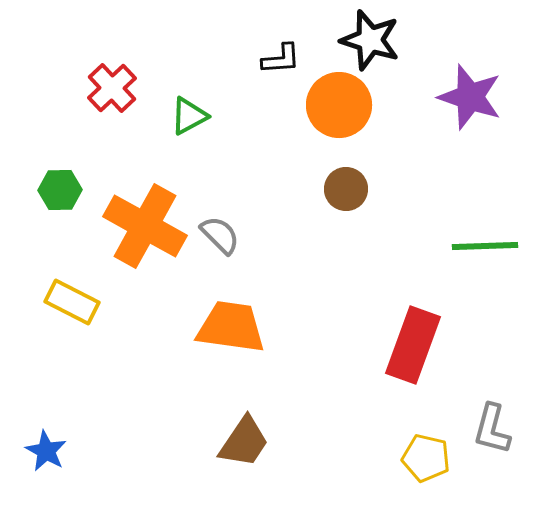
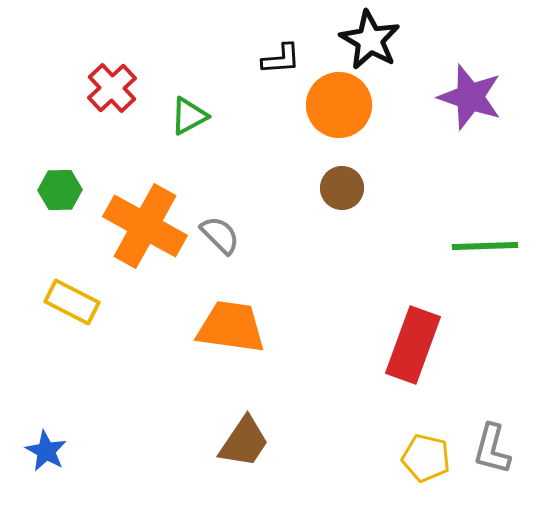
black star: rotated 12 degrees clockwise
brown circle: moved 4 px left, 1 px up
gray L-shape: moved 20 px down
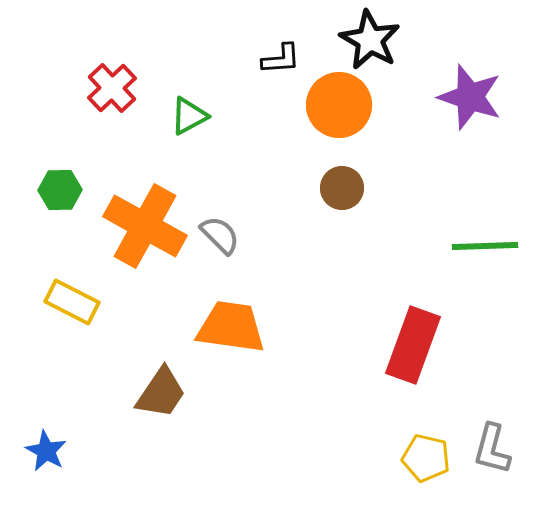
brown trapezoid: moved 83 px left, 49 px up
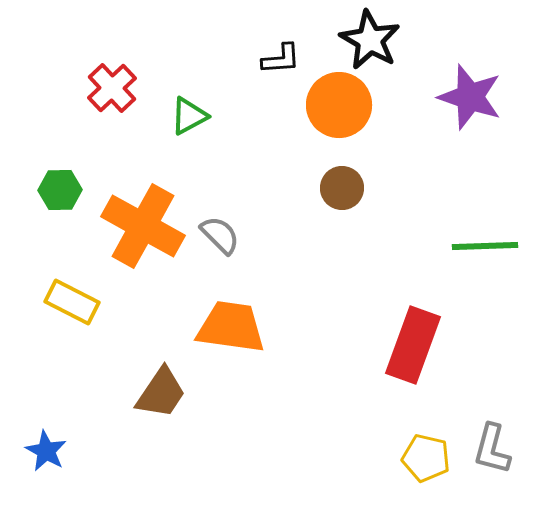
orange cross: moved 2 px left
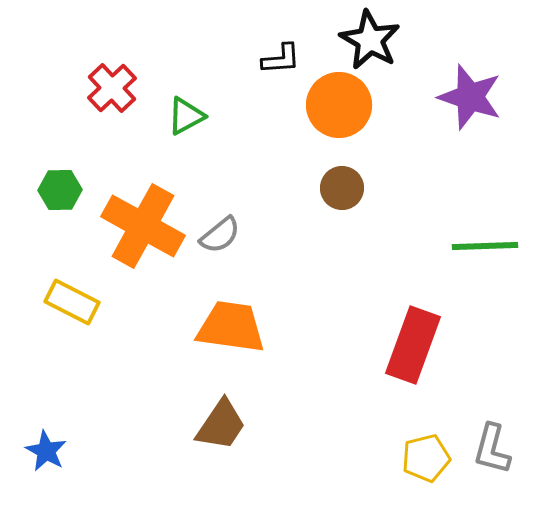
green triangle: moved 3 px left
gray semicircle: rotated 96 degrees clockwise
brown trapezoid: moved 60 px right, 32 px down
yellow pentagon: rotated 27 degrees counterclockwise
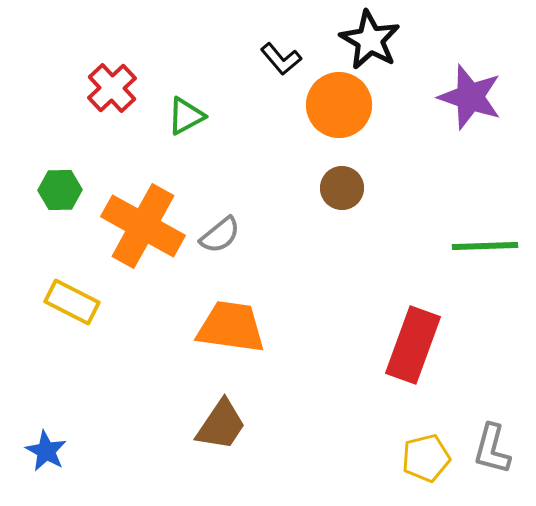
black L-shape: rotated 54 degrees clockwise
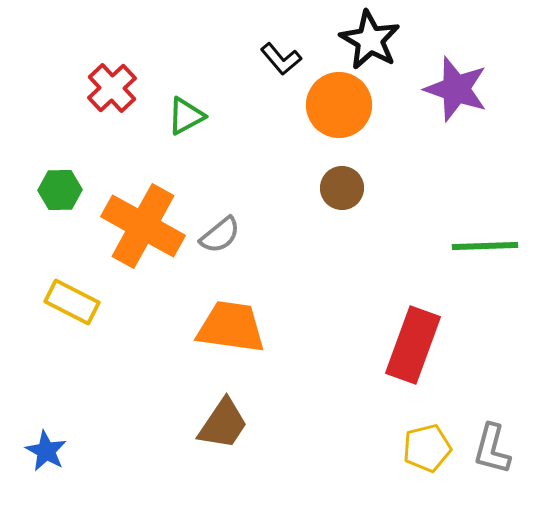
purple star: moved 14 px left, 8 px up
brown trapezoid: moved 2 px right, 1 px up
yellow pentagon: moved 1 px right, 10 px up
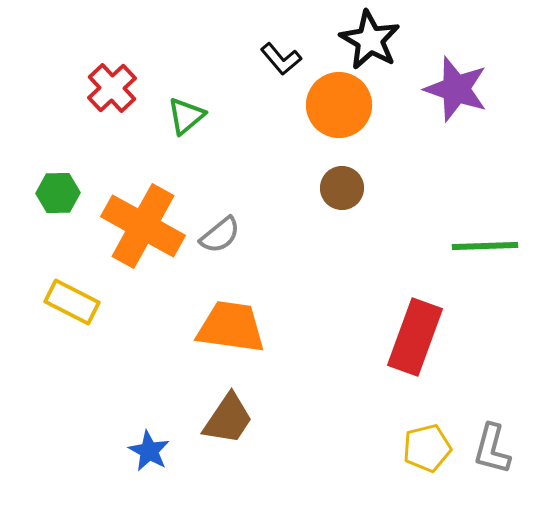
green triangle: rotated 12 degrees counterclockwise
green hexagon: moved 2 px left, 3 px down
red rectangle: moved 2 px right, 8 px up
brown trapezoid: moved 5 px right, 5 px up
blue star: moved 103 px right
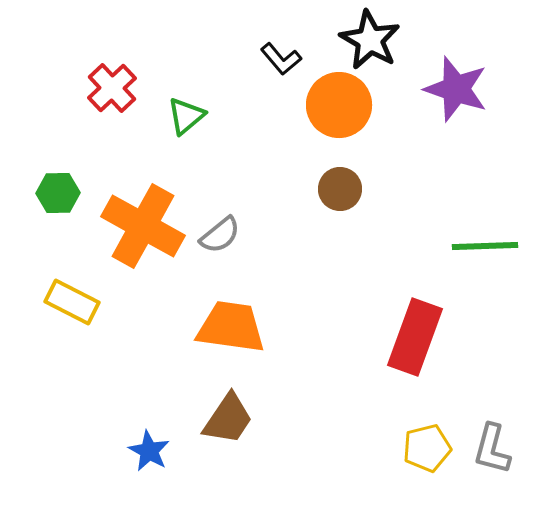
brown circle: moved 2 px left, 1 px down
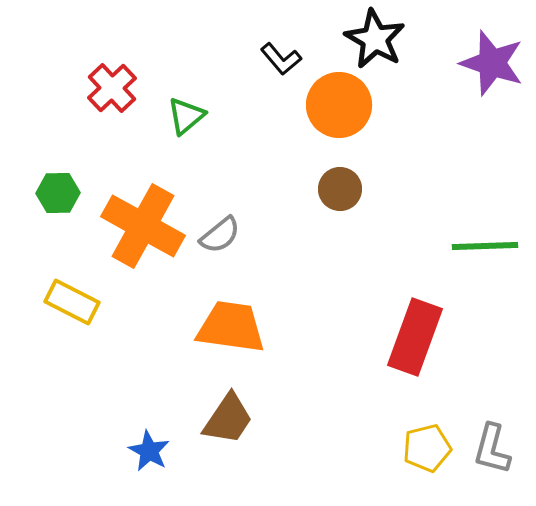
black star: moved 5 px right, 1 px up
purple star: moved 36 px right, 26 px up
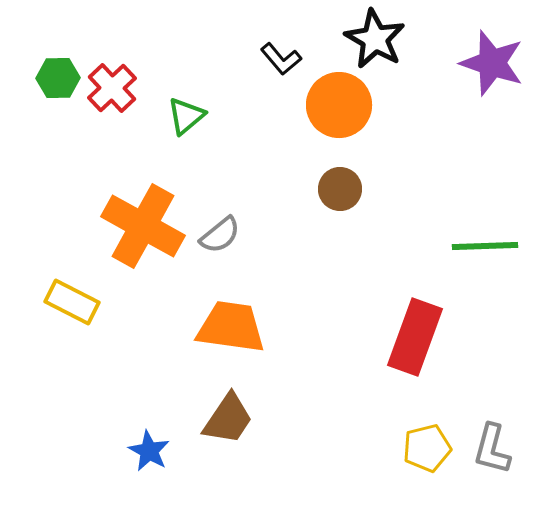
green hexagon: moved 115 px up
